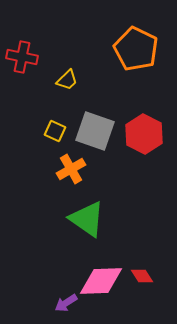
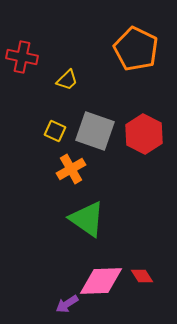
purple arrow: moved 1 px right, 1 px down
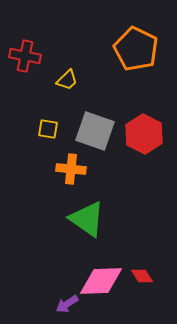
red cross: moved 3 px right, 1 px up
yellow square: moved 7 px left, 2 px up; rotated 15 degrees counterclockwise
orange cross: rotated 36 degrees clockwise
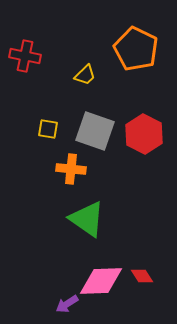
yellow trapezoid: moved 18 px right, 5 px up
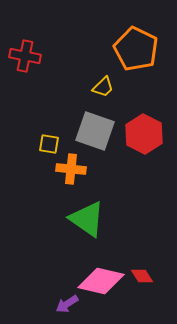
yellow trapezoid: moved 18 px right, 12 px down
yellow square: moved 1 px right, 15 px down
pink diamond: rotated 15 degrees clockwise
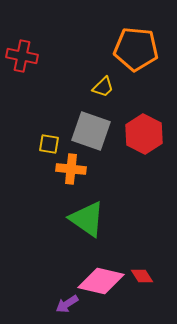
orange pentagon: rotated 21 degrees counterclockwise
red cross: moved 3 px left
gray square: moved 4 px left
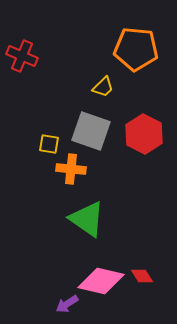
red cross: rotated 12 degrees clockwise
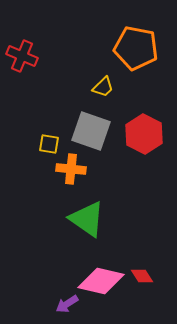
orange pentagon: moved 1 px up; rotated 6 degrees clockwise
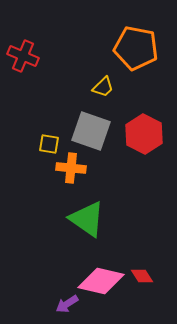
red cross: moved 1 px right
orange cross: moved 1 px up
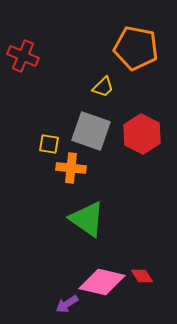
red hexagon: moved 2 px left
pink diamond: moved 1 px right, 1 px down
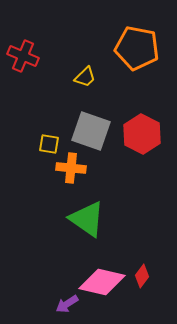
orange pentagon: moved 1 px right
yellow trapezoid: moved 18 px left, 10 px up
red diamond: rotated 70 degrees clockwise
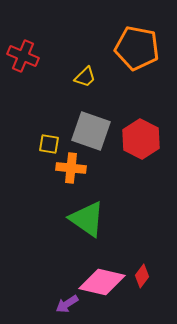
red hexagon: moved 1 px left, 5 px down
